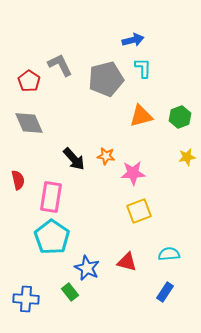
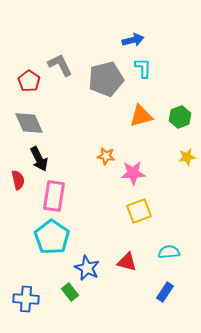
black arrow: moved 35 px left; rotated 15 degrees clockwise
pink rectangle: moved 3 px right, 1 px up
cyan semicircle: moved 2 px up
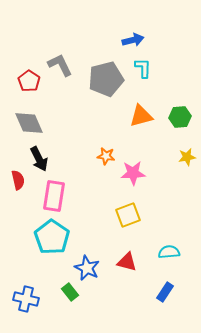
green hexagon: rotated 15 degrees clockwise
yellow square: moved 11 px left, 4 px down
blue cross: rotated 10 degrees clockwise
